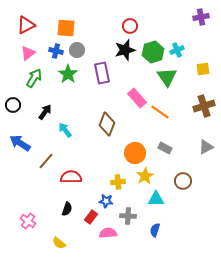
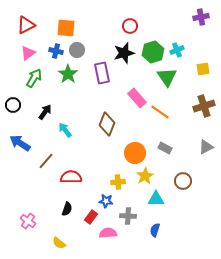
black star: moved 1 px left, 3 px down
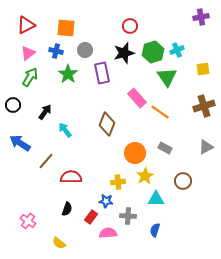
gray circle: moved 8 px right
green arrow: moved 4 px left, 1 px up
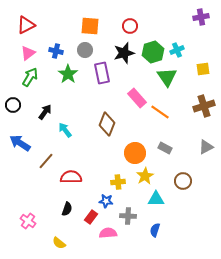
orange square: moved 24 px right, 2 px up
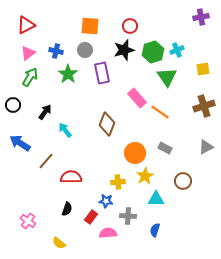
black star: moved 3 px up
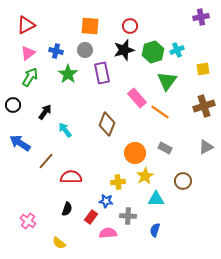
green triangle: moved 4 px down; rotated 10 degrees clockwise
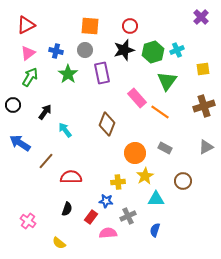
purple cross: rotated 35 degrees counterclockwise
gray cross: rotated 28 degrees counterclockwise
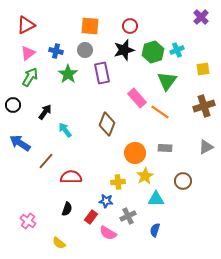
gray rectangle: rotated 24 degrees counterclockwise
pink semicircle: rotated 144 degrees counterclockwise
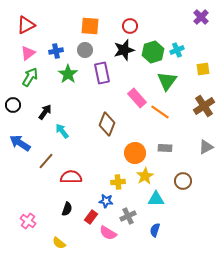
blue cross: rotated 24 degrees counterclockwise
brown cross: rotated 15 degrees counterclockwise
cyan arrow: moved 3 px left, 1 px down
